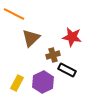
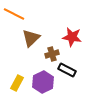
brown cross: moved 1 px left, 1 px up
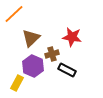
orange line: rotated 70 degrees counterclockwise
purple hexagon: moved 10 px left, 16 px up; rotated 10 degrees counterclockwise
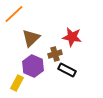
brown cross: moved 3 px right
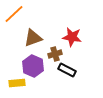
brown triangle: moved 2 px right; rotated 24 degrees clockwise
yellow rectangle: rotated 56 degrees clockwise
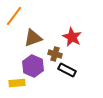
orange line: moved 2 px down; rotated 10 degrees counterclockwise
red star: rotated 18 degrees clockwise
brown cross: rotated 32 degrees clockwise
